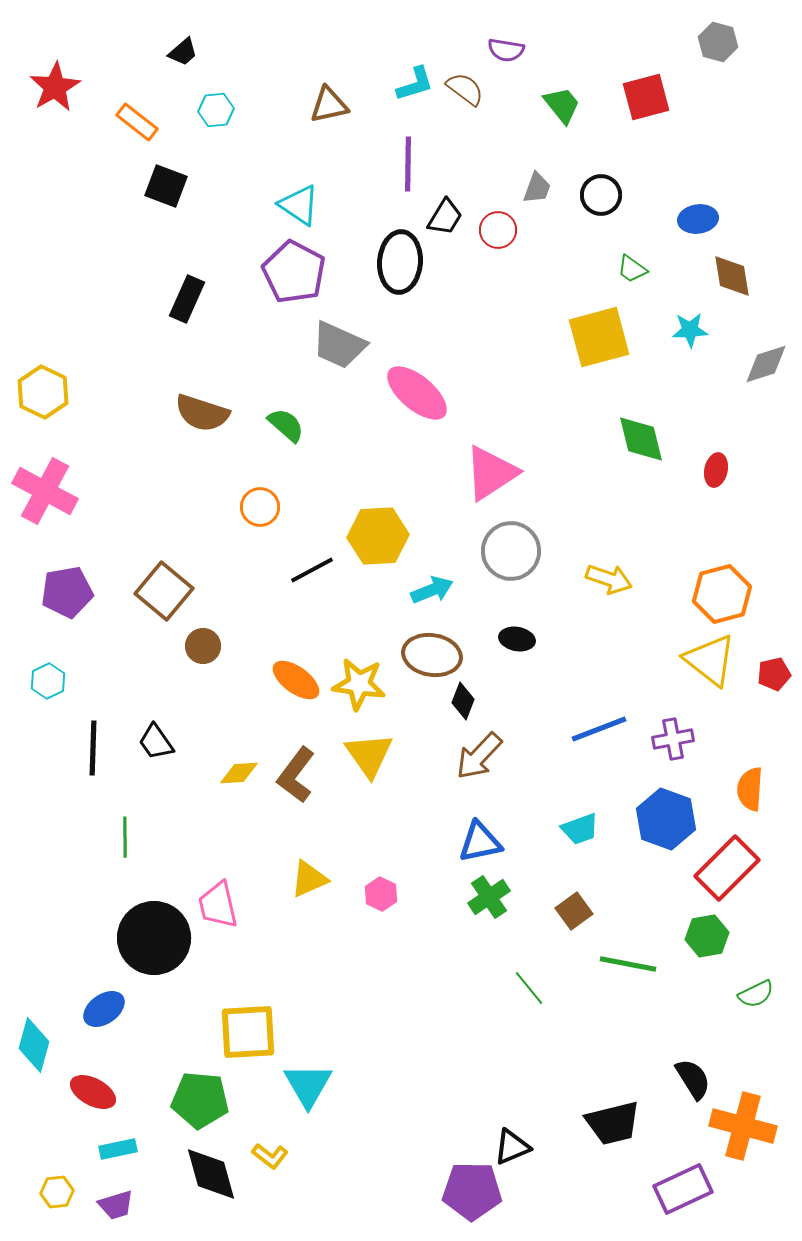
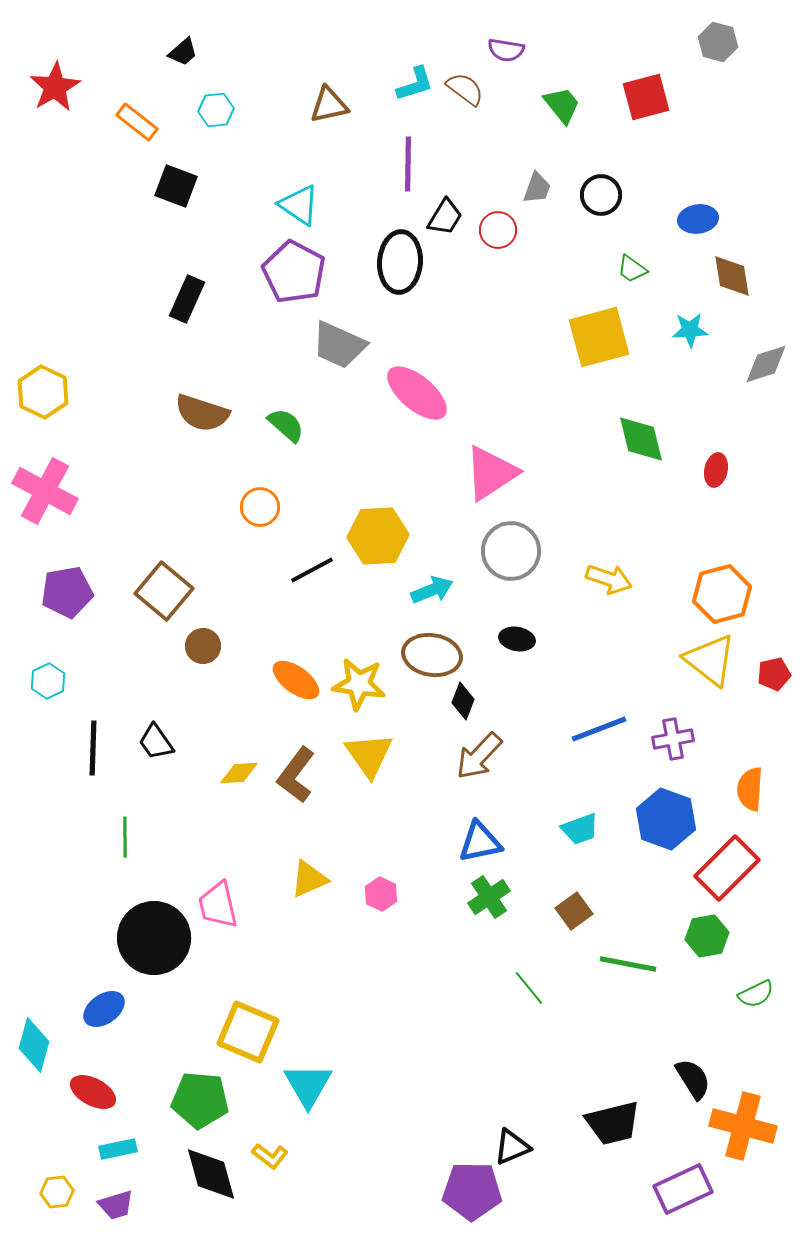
black square at (166, 186): moved 10 px right
yellow square at (248, 1032): rotated 26 degrees clockwise
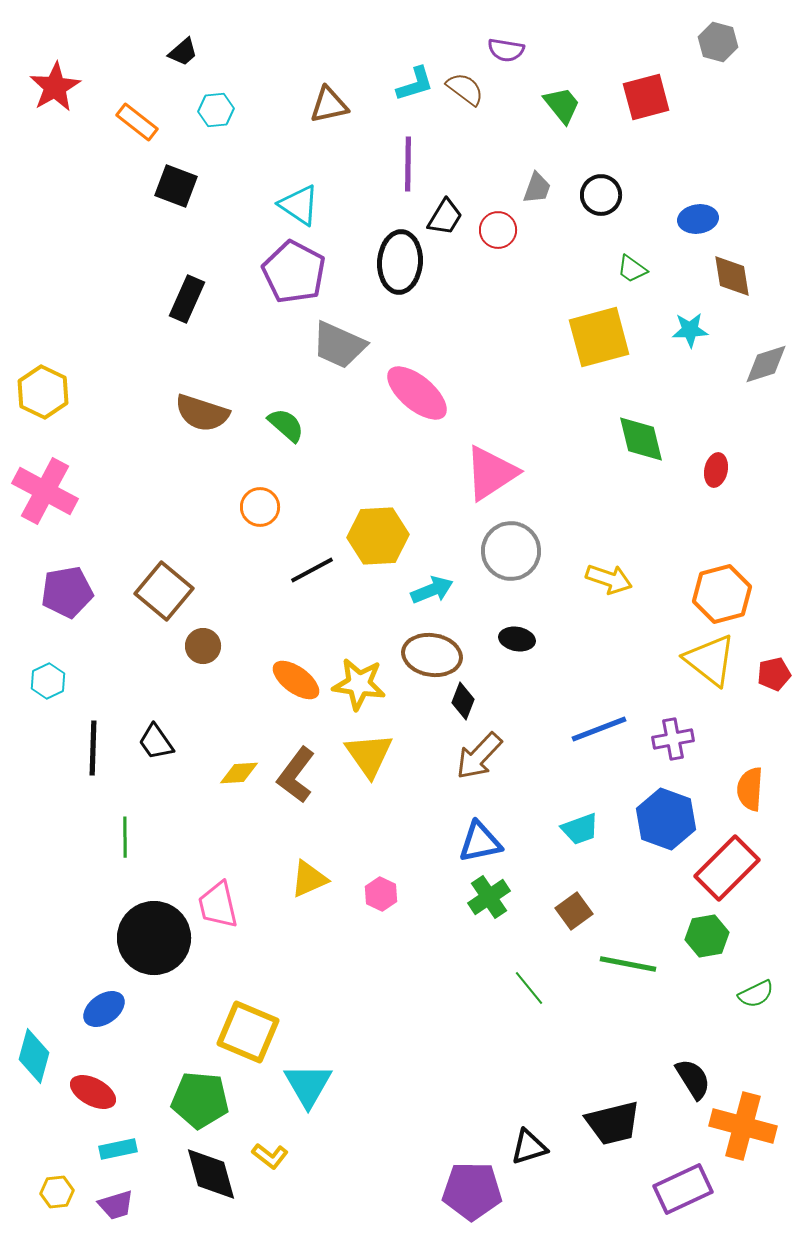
cyan diamond at (34, 1045): moved 11 px down
black triangle at (512, 1147): moved 17 px right; rotated 6 degrees clockwise
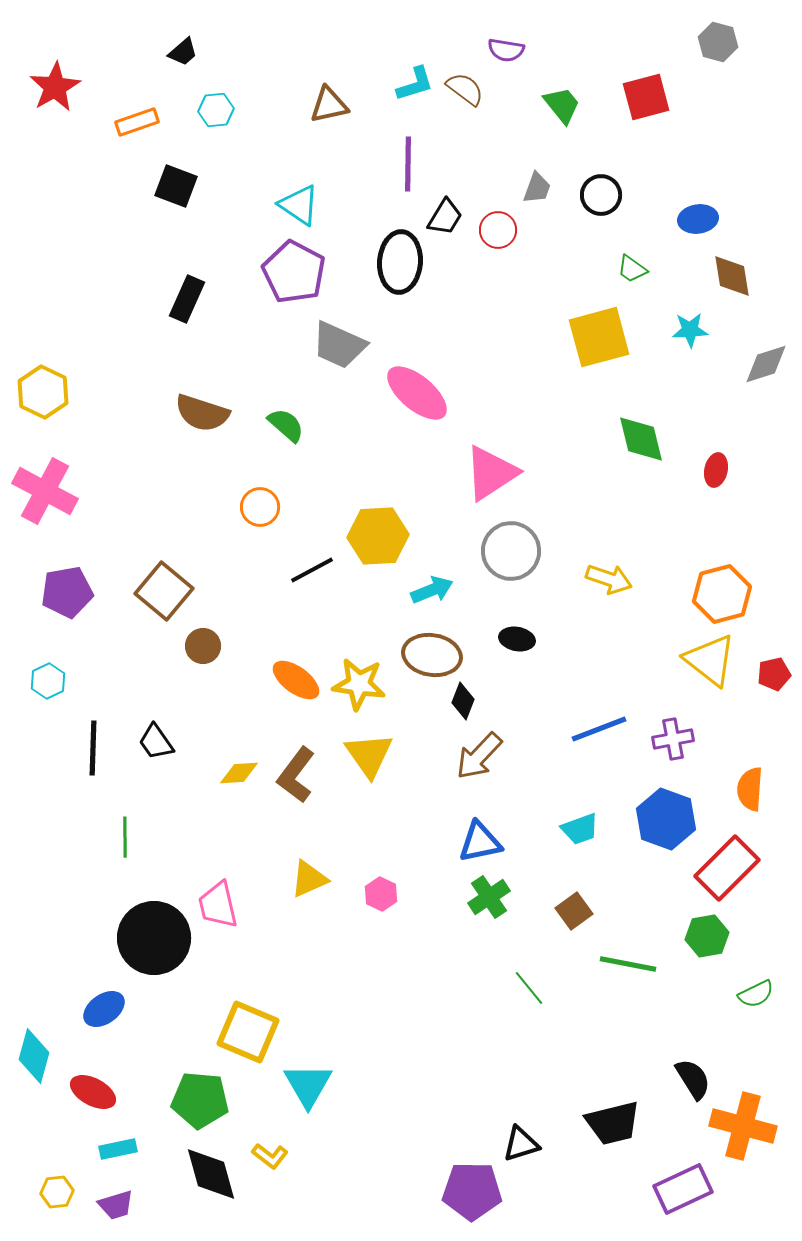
orange rectangle at (137, 122): rotated 57 degrees counterclockwise
black triangle at (529, 1147): moved 8 px left, 3 px up
